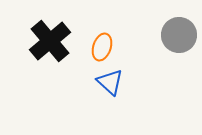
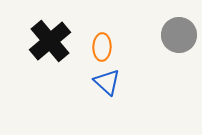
orange ellipse: rotated 16 degrees counterclockwise
blue triangle: moved 3 px left
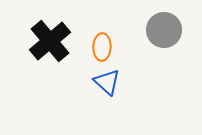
gray circle: moved 15 px left, 5 px up
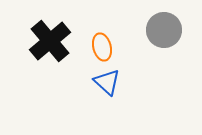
orange ellipse: rotated 16 degrees counterclockwise
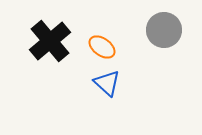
orange ellipse: rotated 40 degrees counterclockwise
blue triangle: moved 1 px down
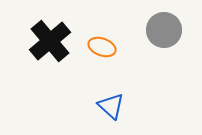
orange ellipse: rotated 16 degrees counterclockwise
blue triangle: moved 4 px right, 23 px down
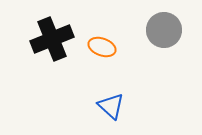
black cross: moved 2 px right, 2 px up; rotated 18 degrees clockwise
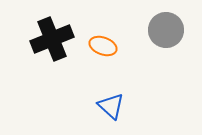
gray circle: moved 2 px right
orange ellipse: moved 1 px right, 1 px up
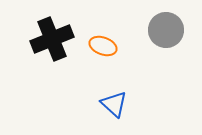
blue triangle: moved 3 px right, 2 px up
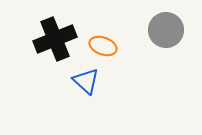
black cross: moved 3 px right
blue triangle: moved 28 px left, 23 px up
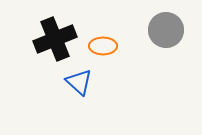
orange ellipse: rotated 20 degrees counterclockwise
blue triangle: moved 7 px left, 1 px down
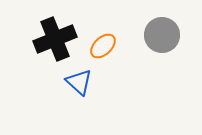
gray circle: moved 4 px left, 5 px down
orange ellipse: rotated 44 degrees counterclockwise
